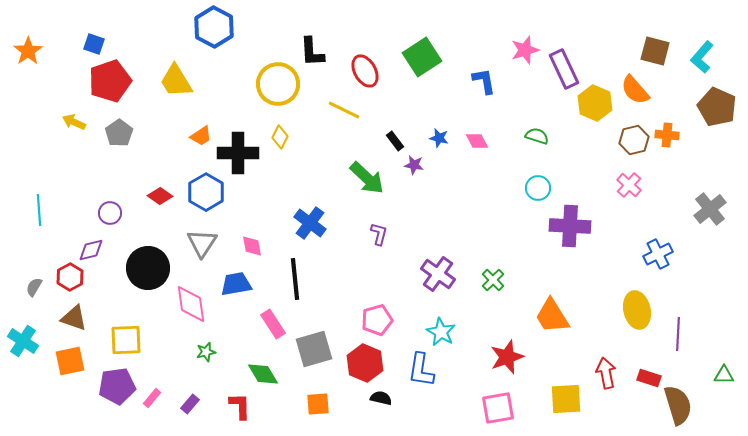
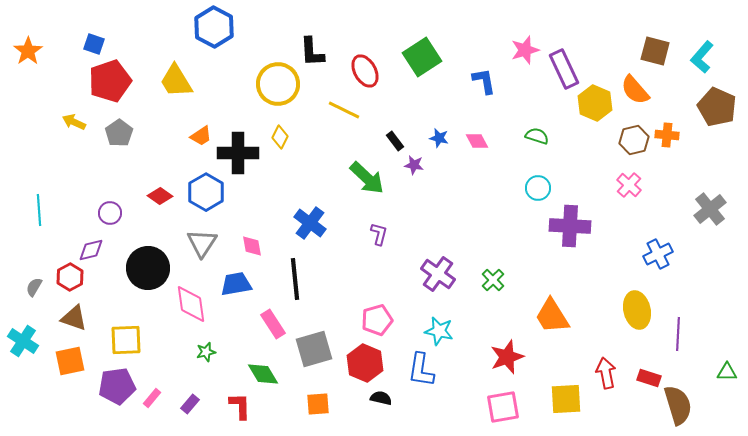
cyan star at (441, 332): moved 2 px left, 1 px up; rotated 16 degrees counterclockwise
green triangle at (724, 375): moved 3 px right, 3 px up
pink square at (498, 408): moved 5 px right, 1 px up
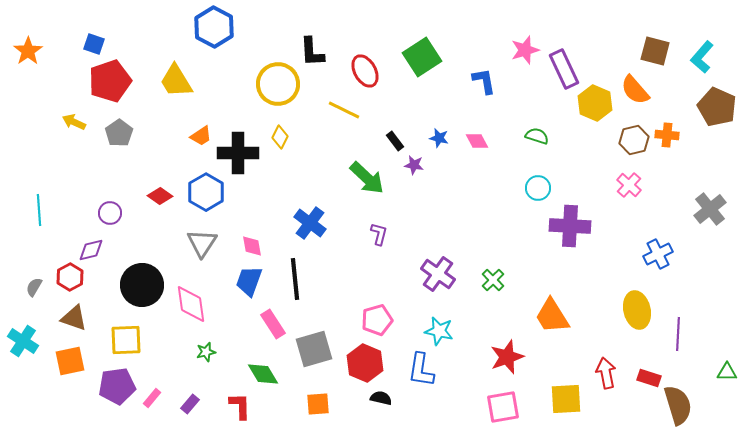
black circle at (148, 268): moved 6 px left, 17 px down
blue trapezoid at (236, 284): moved 13 px right, 3 px up; rotated 60 degrees counterclockwise
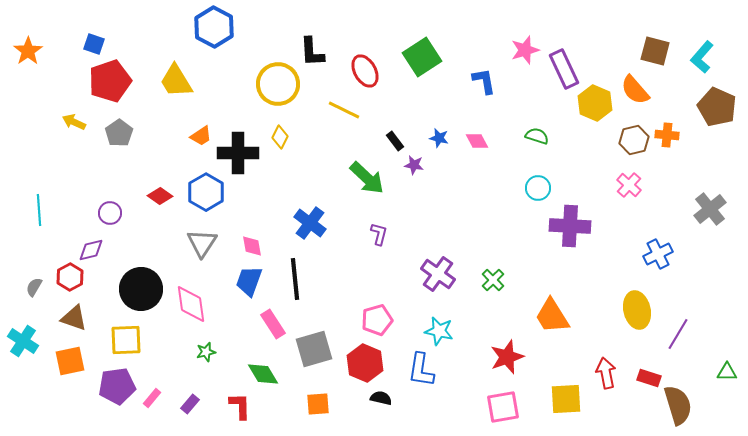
black circle at (142, 285): moved 1 px left, 4 px down
purple line at (678, 334): rotated 28 degrees clockwise
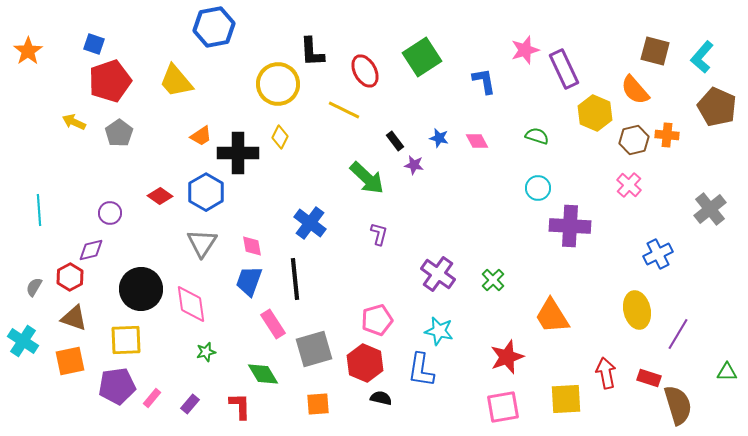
blue hexagon at (214, 27): rotated 21 degrees clockwise
yellow trapezoid at (176, 81): rotated 9 degrees counterclockwise
yellow hexagon at (595, 103): moved 10 px down
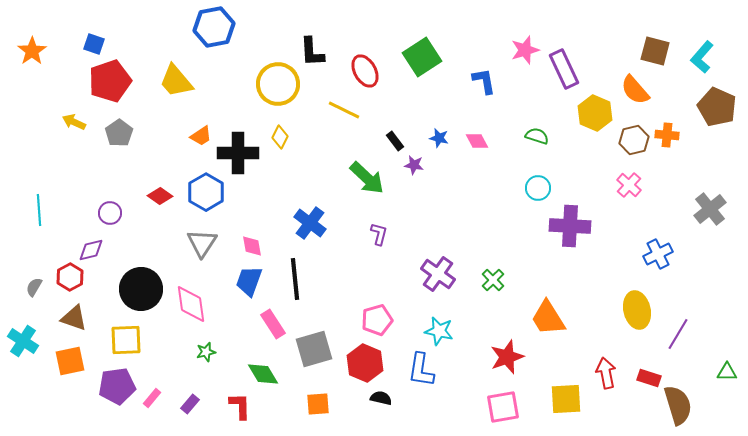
orange star at (28, 51): moved 4 px right
orange trapezoid at (552, 316): moved 4 px left, 2 px down
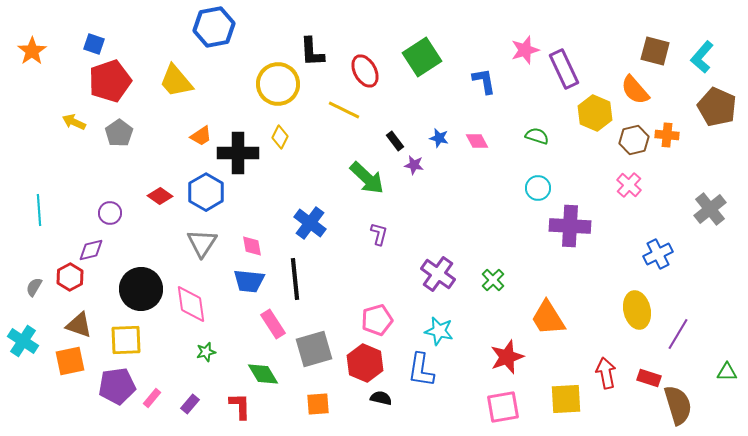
blue trapezoid at (249, 281): rotated 104 degrees counterclockwise
brown triangle at (74, 318): moved 5 px right, 7 px down
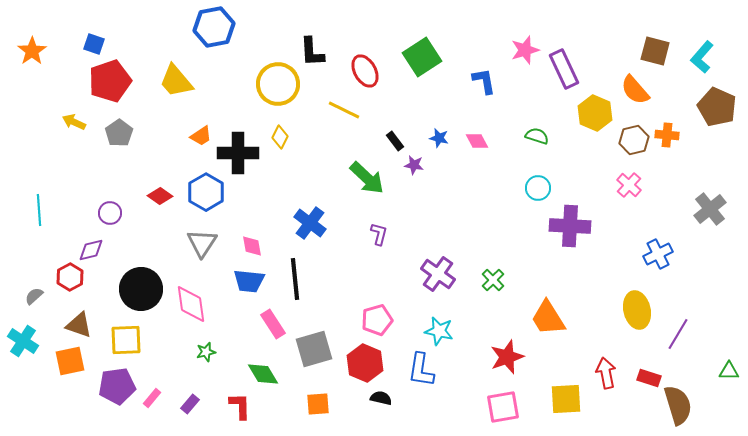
gray semicircle at (34, 287): moved 9 px down; rotated 18 degrees clockwise
green triangle at (727, 372): moved 2 px right, 1 px up
